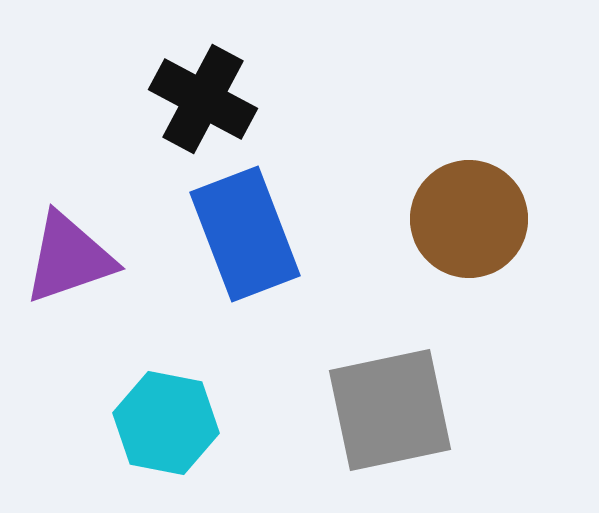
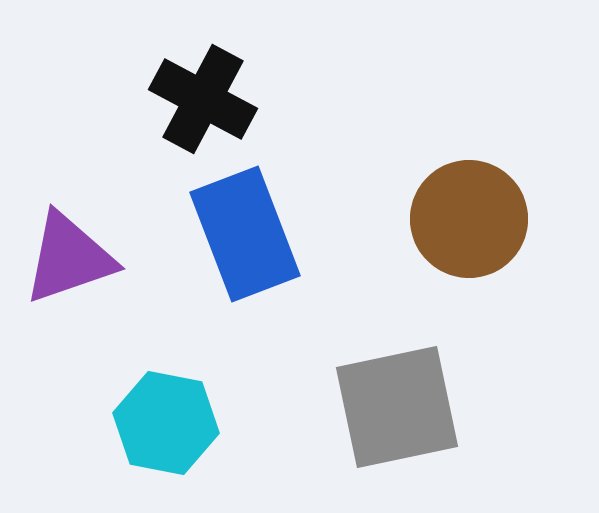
gray square: moved 7 px right, 3 px up
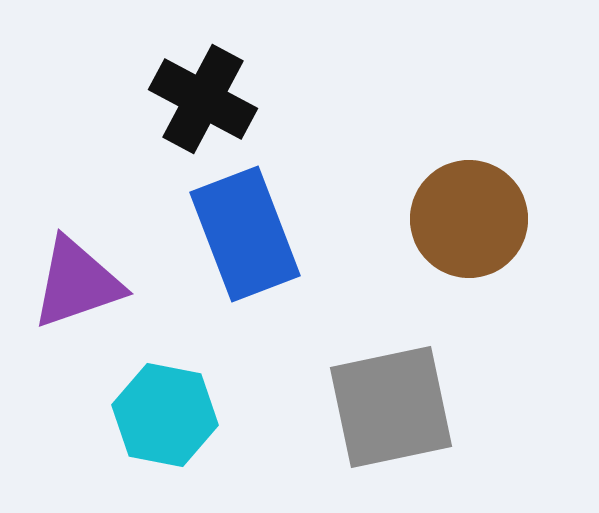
purple triangle: moved 8 px right, 25 px down
gray square: moved 6 px left
cyan hexagon: moved 1 px left, 8 px up
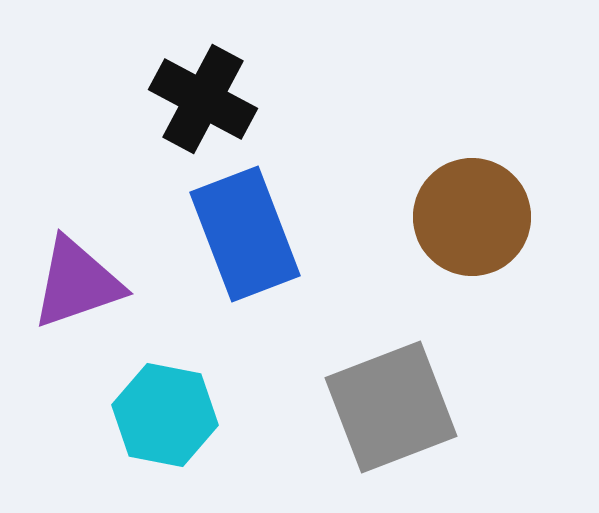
brown circle: moved 3 px right, 2 px up
gray square: rotated 9 degrees counterclockwise
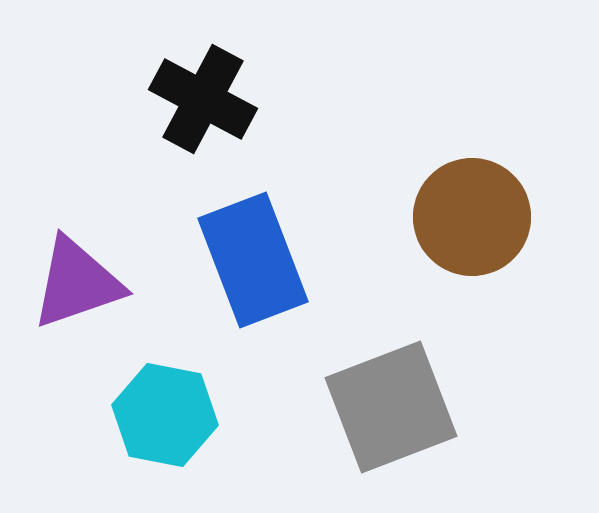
blue rectangle: moved 8 px right, 26 px down
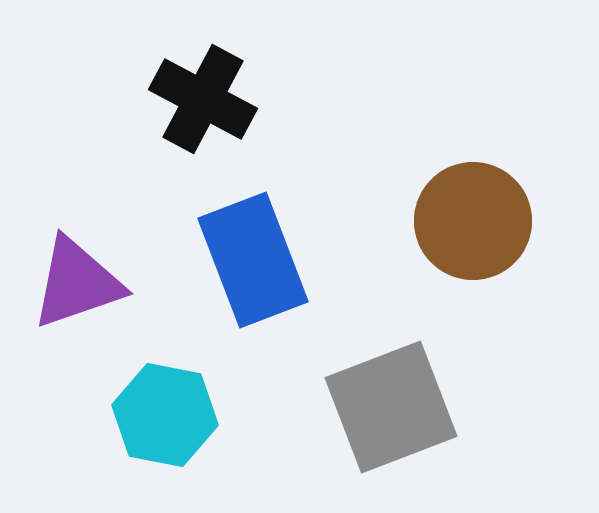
brown circle: moved 1 px right, 4 px down
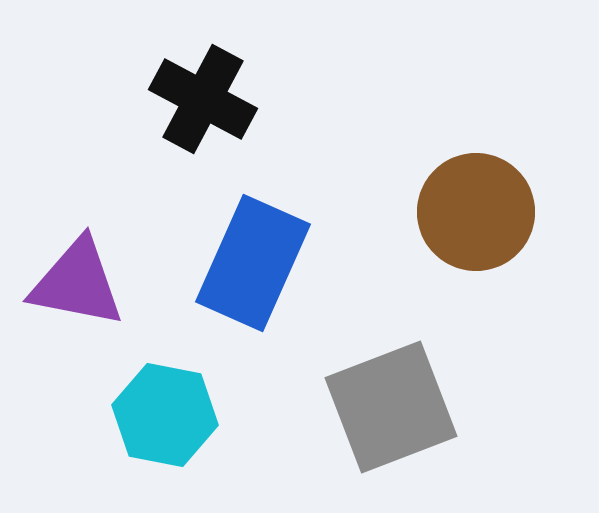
brown circle: moved 3 px right, 9 px up
blue rectangle: moved 3 px down; rotated 45 degrees clockwise
purple triangle: rotated 30 degrees clockwise
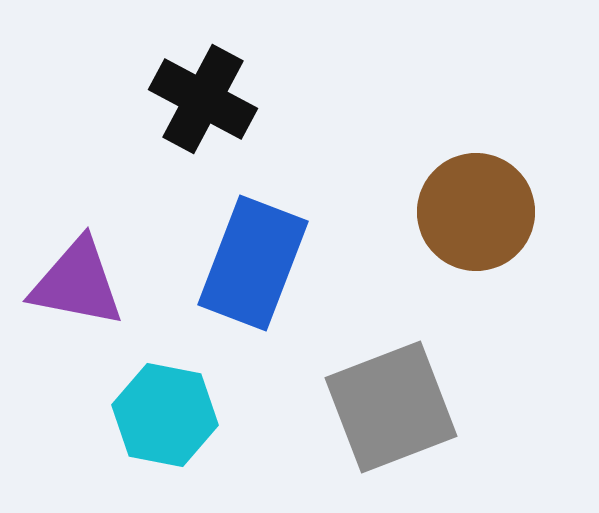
blue rectangle: rotated 3 degrees counterclockwise
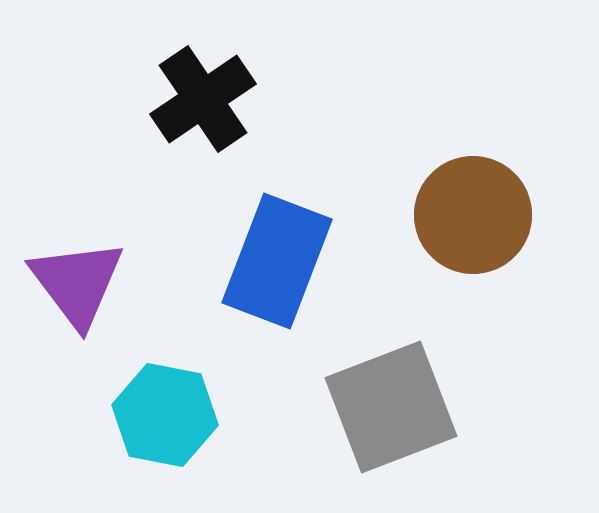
black cross: rotated 28 degrees clockwise
brown circle: moved 3 px left, 3 px down
blue rectangle: moved 24 px right, 2 px up
purple triangle: rotated 42 degrees clockwise
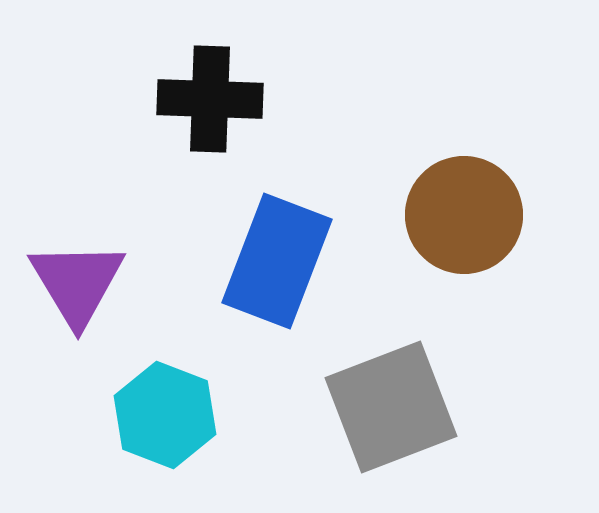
black cross: moved 7 px right; rotated 36 degrees clockwise
brown circle: moved 9 px left
purple triangle: rotated 6 degrees clockwise
cyan hexagon: rotated 10 degrees clockwise
